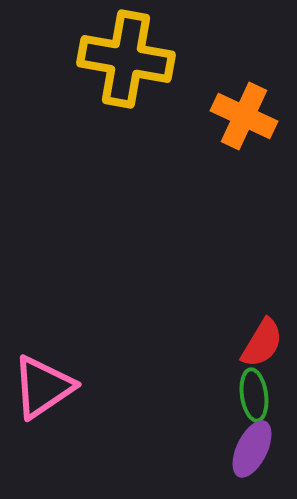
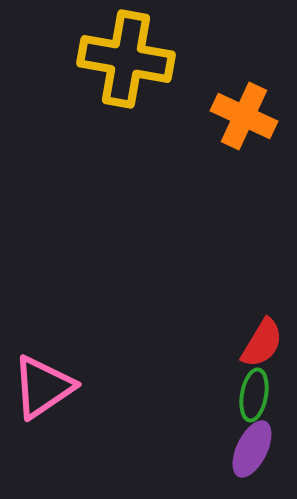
green ellipse: rotated 18 degrees clockwise
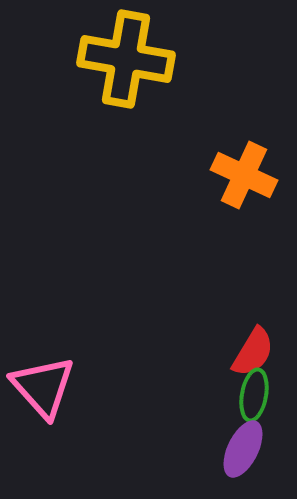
orange cross: moved 59 px down
red semicircle: moved 9 px left, 9 px down
pink triangle: rotated 38 degrees counterclockwise
purple ellipse: moved 9 px left
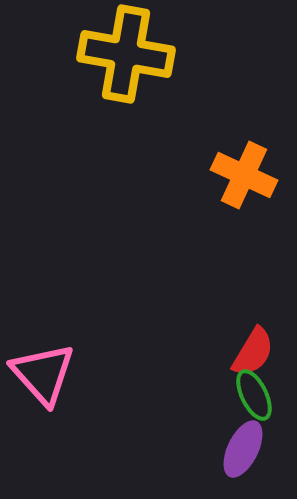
yellow cross: moved 5 px up
pink triangle: moved 13 px up
green ellipse: rotated 36 degrees counterclockwise
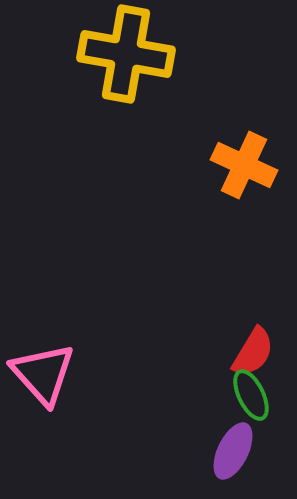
orange cross: moved 10 px up
green ellipse: moved 3 px left
purple ellipse: moved 10 px left, 2 px down
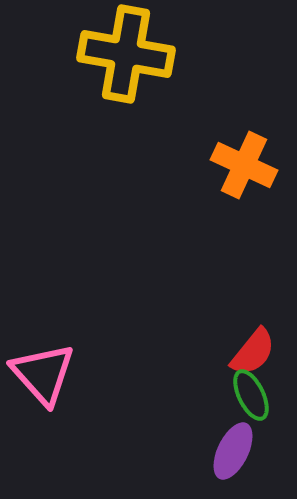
red semicircle: rotated 8 degrees clockwise
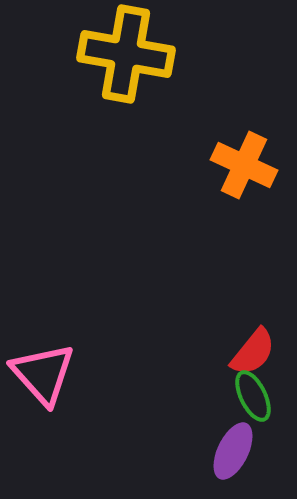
green ellipse: moved 2 px right, 1 px down
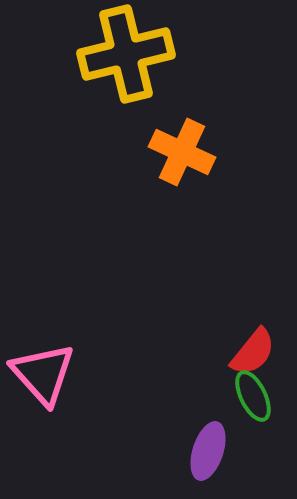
yellow cross: rotated 24 degrees counterclockwise
orange cross: moved 62 px left, 13 px up
purple ellipse: moved 25 px left; rotated 8 degrees counterclockwise
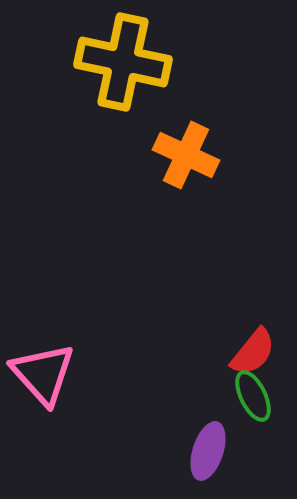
yellow cross: moved 3 px left, 8 px down; rotated 26 degrees clockwise
orange cross: moved 4 px right, 3 px down
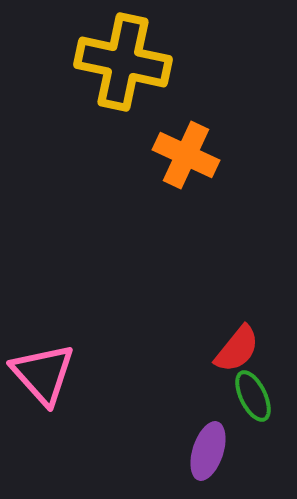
red semicircle: moved 16 px left, 3 px up
